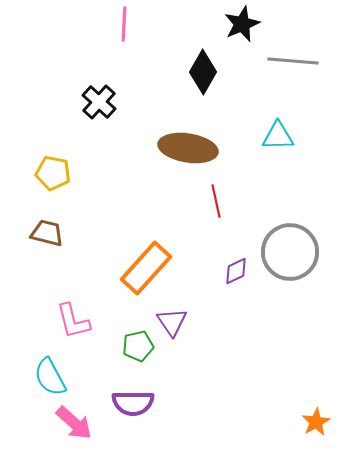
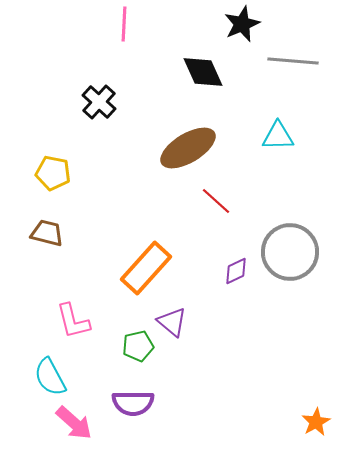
black diamond: rotated 54 degrees counterclockwise
brown ellipse: rotated 40 degrees counterclockwise
red line: rotated 36 degrees counterclockwise
purple triangle: rotated 16 degrees counterclockwise
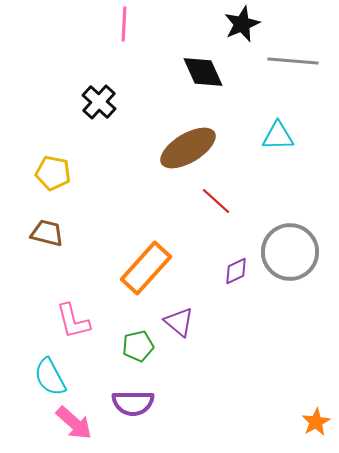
purple triangle: moved 7 px right
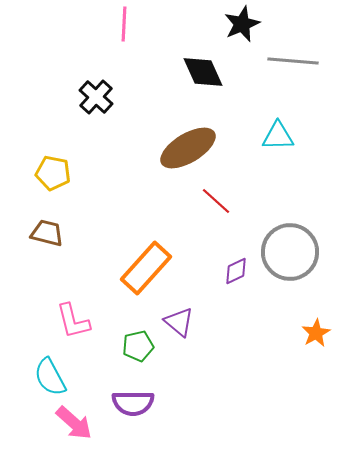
black cross: moved 3 px left, 5 px up
orange star: moved 89 px up
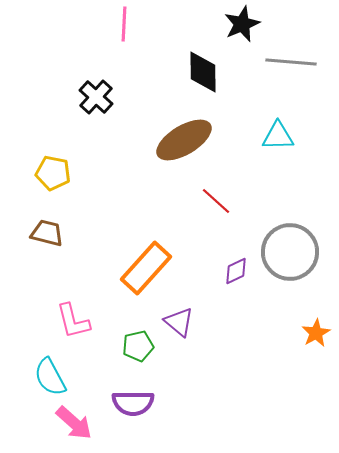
gray line: moved 2 px left, 1 px down
black diamond: rotated 24 degrees clockwise
brown ellipse: moved 4 px left, 8 px up
